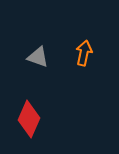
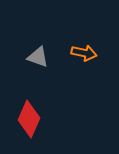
orange arrow: rotated 90 degrees clockwise
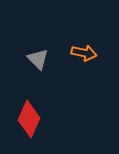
gray triangle: moved 2 px down; rotated 25 degrees clockwise
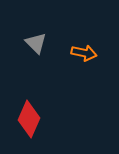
gray triangle: moved 2 px left, 16 px up
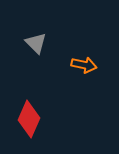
orange arrow: moved 12 px down
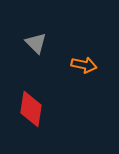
red diamond: moved 2 px right, 10 px up; rotated 15 degrees counterclockwise
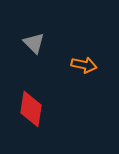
gray triangle: moved 2 px left
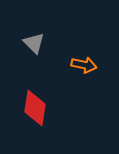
red diamond: moved 4 px right, 1 px up
